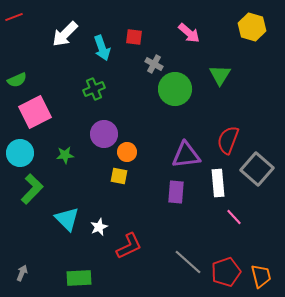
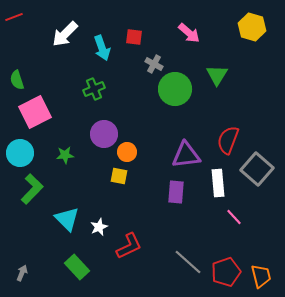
green triangle: moved 3 px left
green semicircle: rotated 96 degrees clockwise
green rectangle: moved 2 px left, 11 px up; rotated 50 degrees clockwise
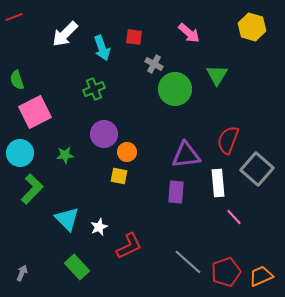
orange trapezoid: rotated 100 degrees counterclockwise
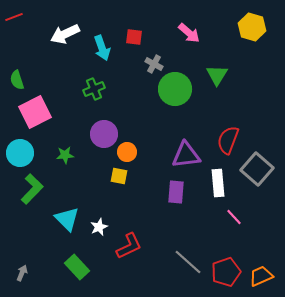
white arrow: rotated 20 degrees clockwise
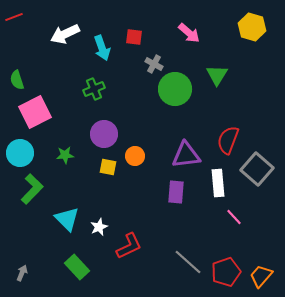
orange circle: moved 8 px right, 4 px down
yellow square: moved 11 px left, 9 px up
orange trapezoid: rotated 25 degrees counterclockwise
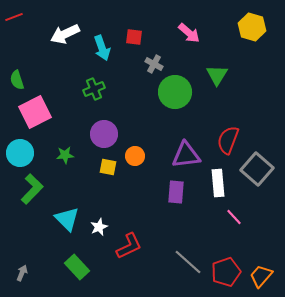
green circle: moved 3 px down
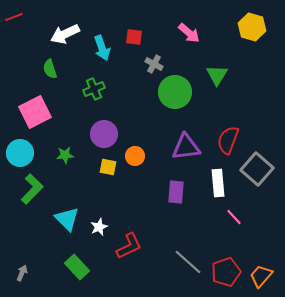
green semicircle: moved 33 px right, 11 px up
purple triangle: moved 8 px up
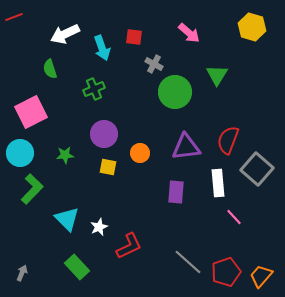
pink square: moved 4 px left
orange circle: moved 5 px right, 3 px up
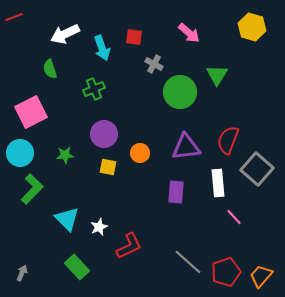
green circle: moved 5 px right
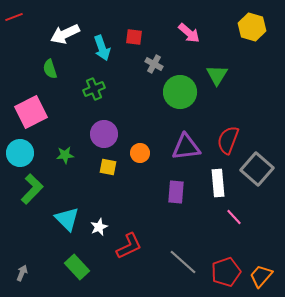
gray line: moved 5 px left
